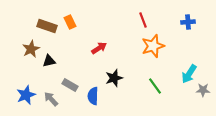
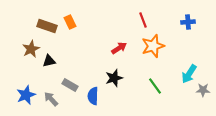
red arrow: moved 20 px right
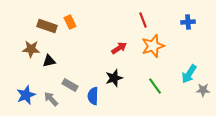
brown star: rotated 30 degrees clockwise
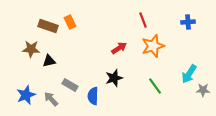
brown rectangle: moved 1 px right
